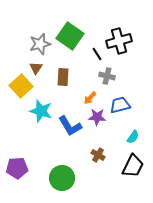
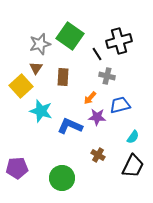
blue L-shape: rotated 145 degrees clockwise
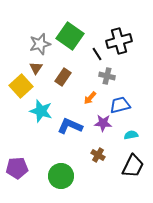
brown rectangle: rotated 30 degrees clockwise
purple star: moved 6 px right, 6 px down
cyan semicircle: moved 2 px left, 2 px up; rotated 136 degrees counterclockwise
green circle: moved 1 px left, 2 px up
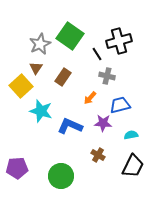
gray star: rotated 10 degrees counterclockwise
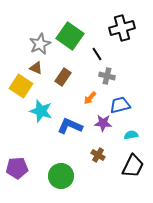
black cross: moved 3 px right, 13 px up
brown triangle: rotated 40 degrees counterclockwise
yellow square: rotated 15 degrees counterclockwise
